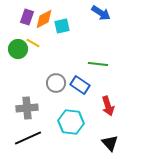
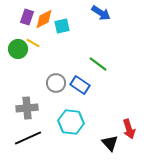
green line: rotated 30 degrees clockwise
red arrow: moved 21 px right, 23 px down
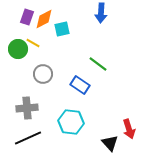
blue arrow: rotated 60 degrees clockwise
cyan square: moved 3 px down
gray circle: moved 13 px left, 9 px up
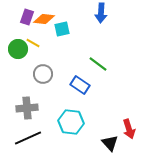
orange diamond: rotated 35 degrees clockwise
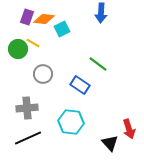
cyan square: rotated 14 degrees counterclockwise
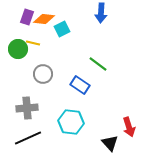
yellow line: rotated 16 degrees counterclockwise
red arrow: moved 2 px up
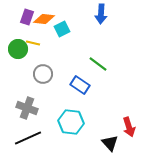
blue arrow: moved 1 px down
gray cross: rotated 25 degrees clockwise
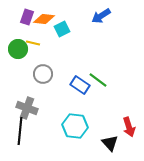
blue arrow: moved 2 px down; rotated 54 degrees clockwise
green line: moved 16 px down
cyan hexagon: moved 4 px right, 4 px down
black line: moved 8 px left, 7 px up; rotated 60 degrees counterclockwise
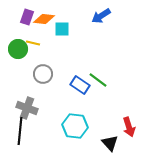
cyan square: rotated 28 degrees clockwise
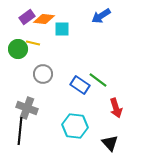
purple rectangle: rotated 35 degrees clockwise
red arrow: moved 13 px left, 19 px up
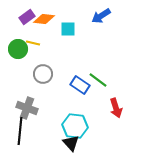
cyan square: moved 6 px right
black triangle: moved 39 px left
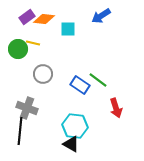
black triangle: moved 1 px down; rotated 18 degrees counterclockwise
